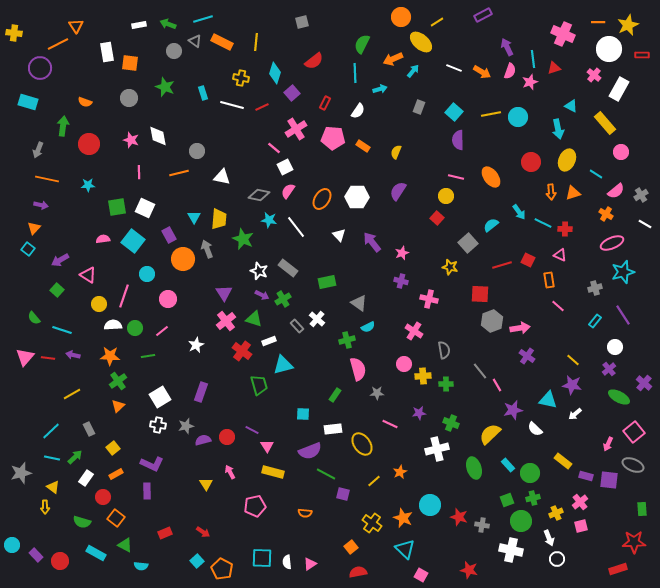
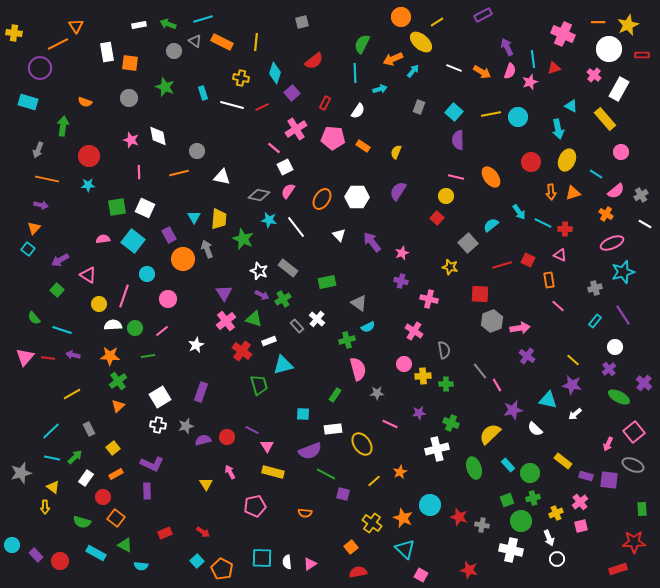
yellow rectangle at (605, 123): moved 4 px up
red circle at (89, 144): moved 12 px down
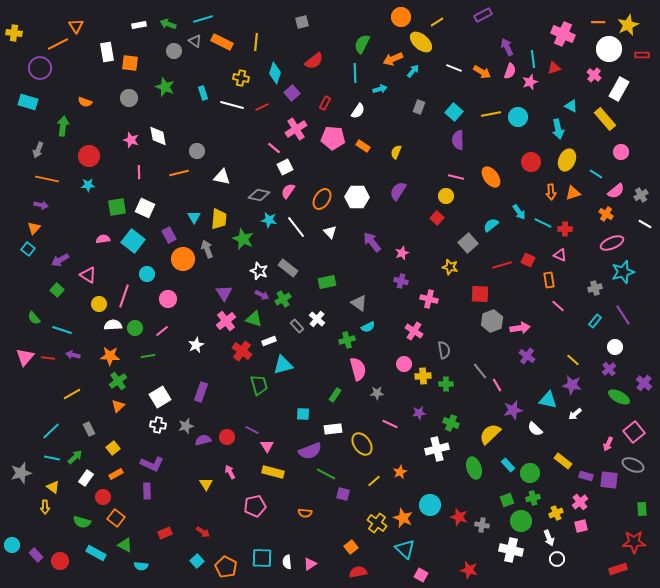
white triangle at (339, 235): moved 9 px left, 3 px up
yellow cross at (372, 523): moved 5 px right
orange pentagon at (222, 569): moved 4 px right, 2 px up
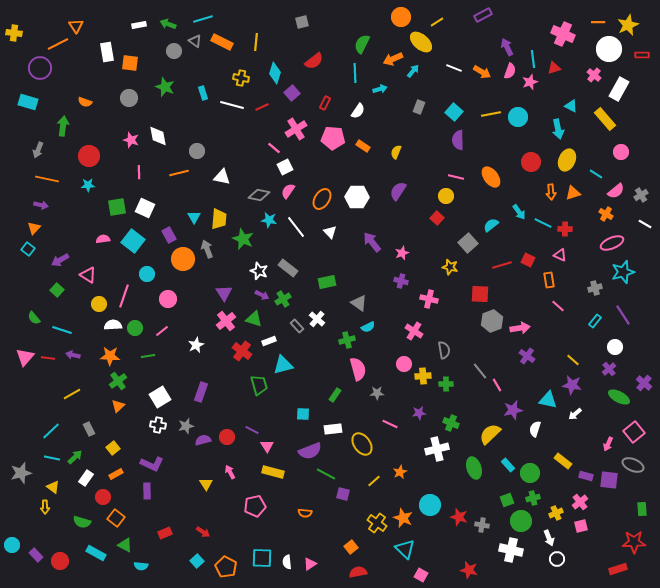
white semicircle at (535, 429): rotated 63 degrees clockwise
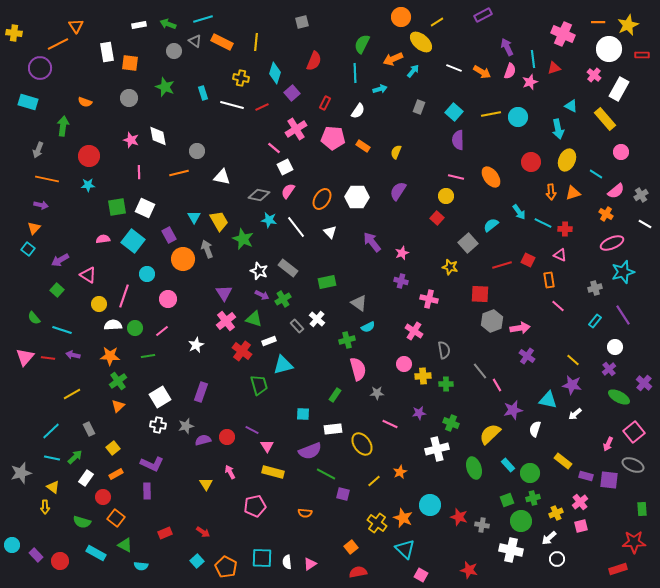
red semicircle at (314, 61): rotated 30 degrees counterclockwise
yellow trapezoid at (219, 219): moved 2 px down; rotated 35 degrees counterclockwise
white arrow at (549, 538): rotated 70 degrees clockwise
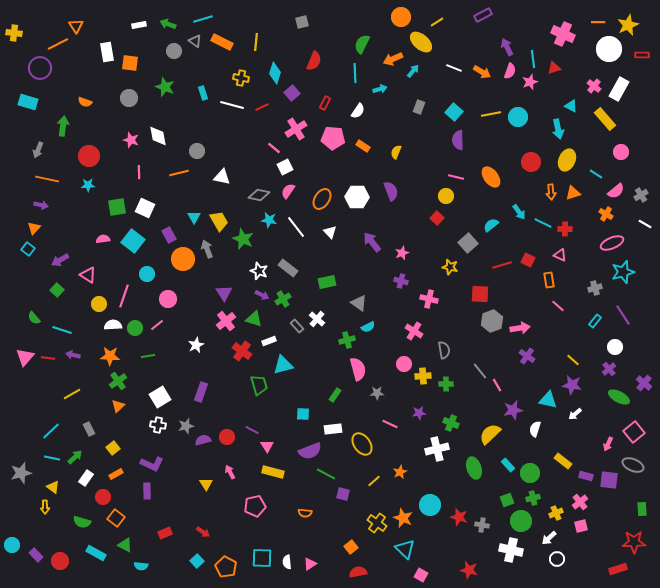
pink cross at (594, 75): moved 11 px down
purple semicircle at (398, 191): moved 7 px left; rotated 126 degrees clockwise
pink line at (162, 331): moved 5 px left, 6 px up
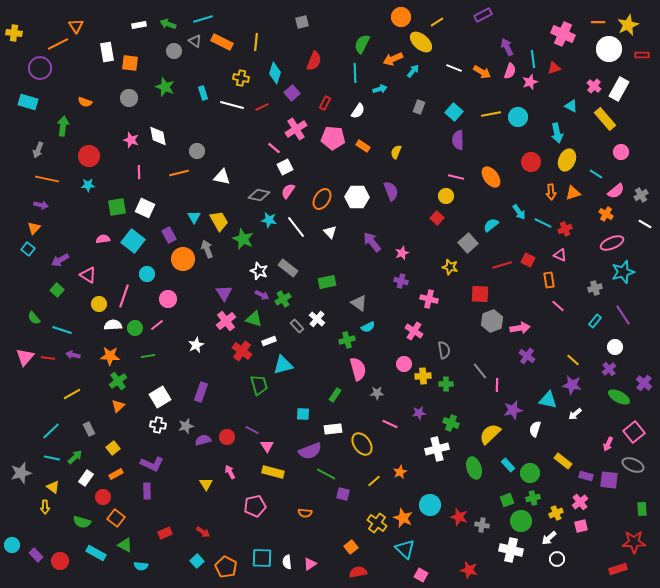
cyan arrow at (558, 129): moved 1 px left, 4 px down
red cross at (565, 229): rotated 24 degrees counterclockwise
pink line at (497, 385): rotated 32 degrees clockwise
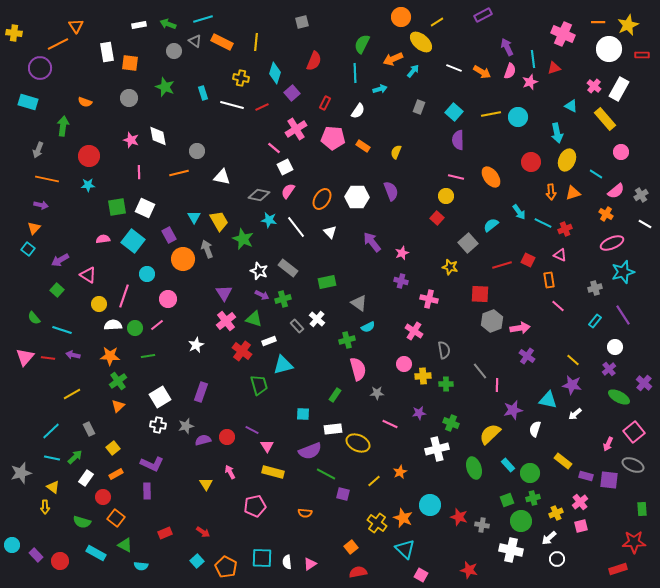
green cross at (283, 299): rotated 14 degrees clockwise
yellow ellipse at (362, 444): moved 4 px left, 1 px up; rotated 30 degrees counterclockwise
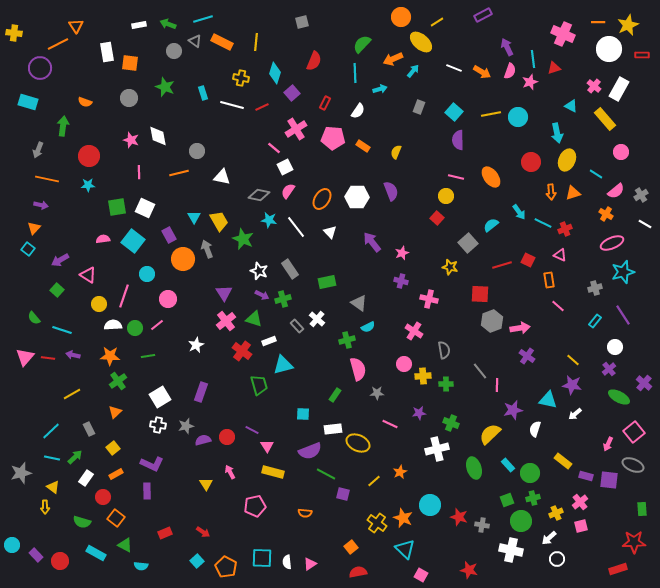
green semicircle at (362, 44): rotated 18 degrees clockwise
gray rectangle at (288, 268): moved 2 px right, 1 px down; rotated 18 degrees clockwise
orange triangle at (118, 406): moved 3 px left, 6 px down
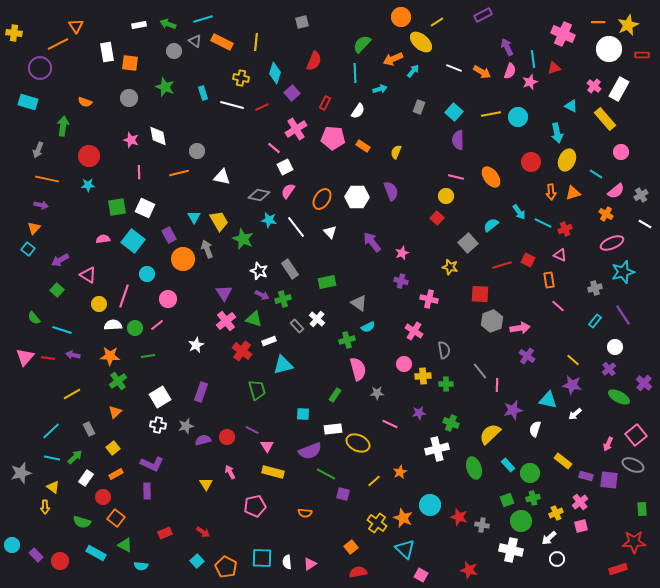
green trapezoid at (259, 385): moved 2 px left, 5 px down
pink square at (634, 432): moved 2 px right, 3 px down
